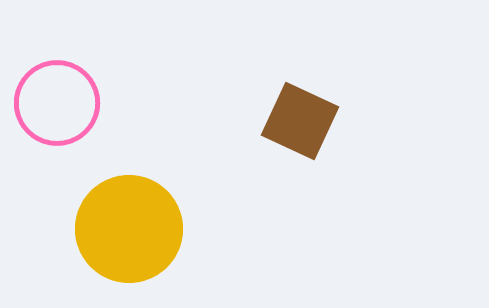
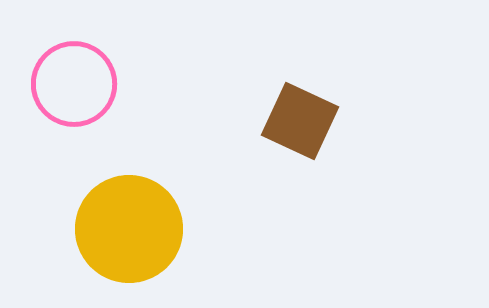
pink circle: moved 17 px right, 19 px up
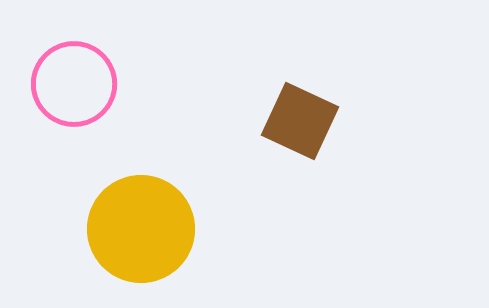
yellow circle: moved 12 px right
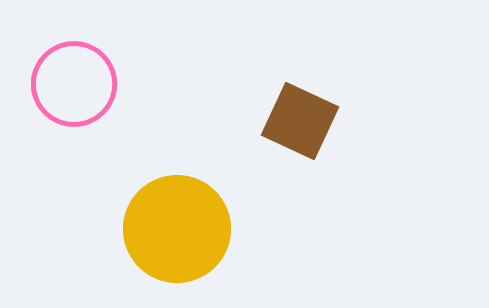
yellow circle: moved 36 px right
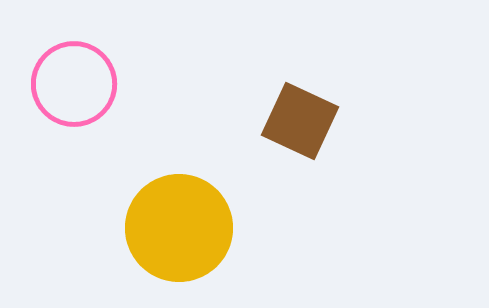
yellow circle: moved 2 px right, 1 px up
